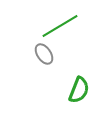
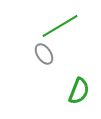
green semicircle: moved 1 px down
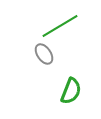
green semicircle: moved 8 px left
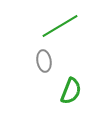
gray ellipse: moved 7 px down; rotated 25 degrees clockwise
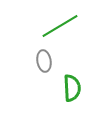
green semicircle: moved 1 px right, 3 px up; rotated 24 degrees counterclockwise
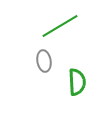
green semicircle: moved 5 px right, 6 px up
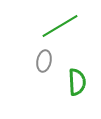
gray ellipse: rotated 20 degrees clockwise
